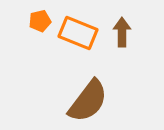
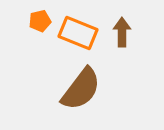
brown semicircle: moved 7 px left, 12 px up
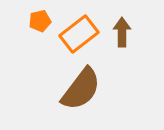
orange rectangle: moved 1 px right, 1 px down; rotated 60 degrees counterclockwise
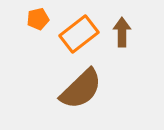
orange pentagon: moved 2 px left, 2 px up
brown semicircle: rotated 9 degrees clockwise
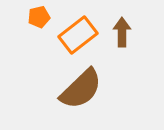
orange pentagon: moved 1 px right, 2 px up
orange rectangle: moved 1 px left, 1 px down
